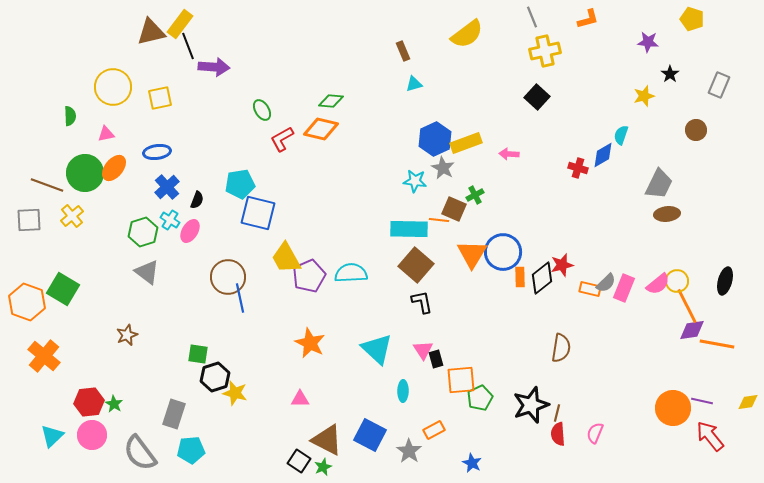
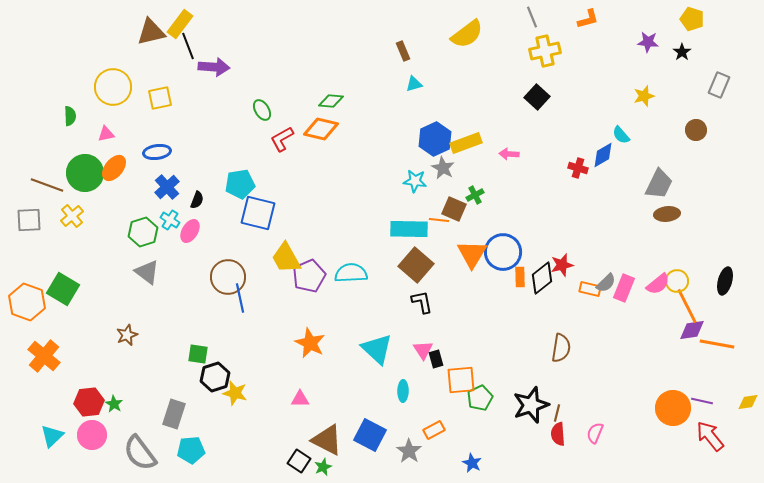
black star at (670, 74): moved 12 px right, 22 px up
cyan semicircle at (621, 135): rotated 60 degrees counterclockwise
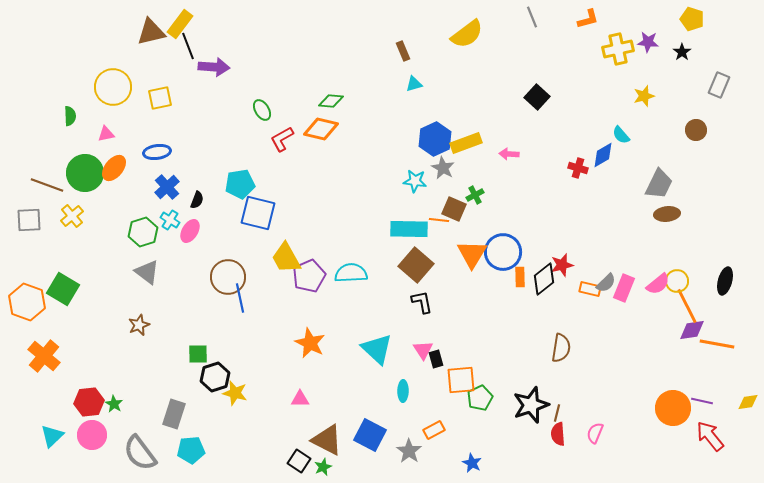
yellow cross at (545, 51): moved 73 px right, 2 px up
black diamond at (542, 278): moved 2 px right, 1 px down
brown star at (127, 335): moved 12 px right, 10 px up
green square at (198, 354): rotated 10 degrees counterclockwise
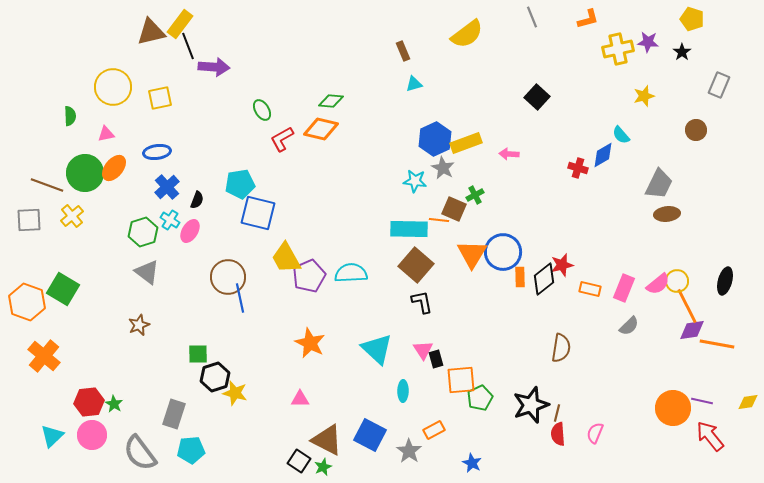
gray semicircle at (606, 283): moved 23 px right, 43 px down
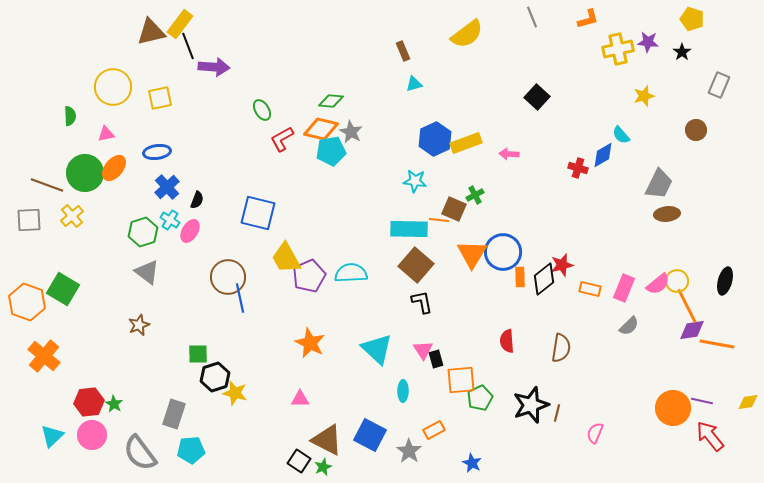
gray star at (443, 168): moved 92 px left, 36 px up
cyan pentagon at (240, 184): moved 91 px right, 33 px up
red semicircle at (558, 434): moved 51 px left, 93 px up
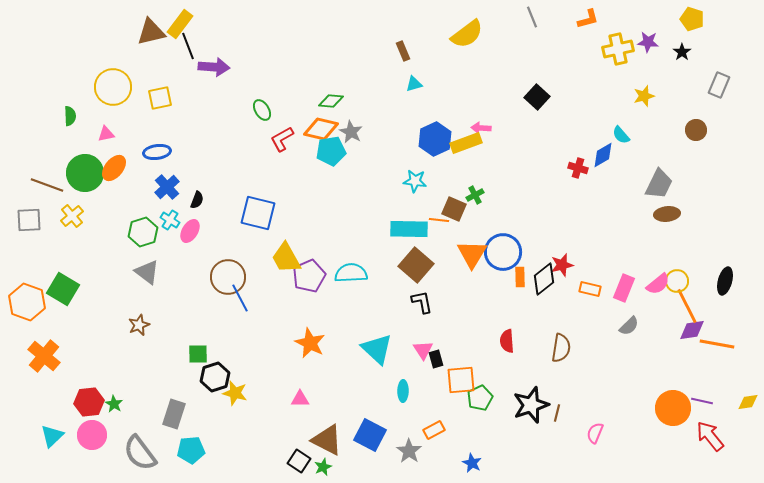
pink arrow at (509, 154): moved 28 px left, 26 px up
blue line at (240, 298): rotated 16 degrees counterclockwise
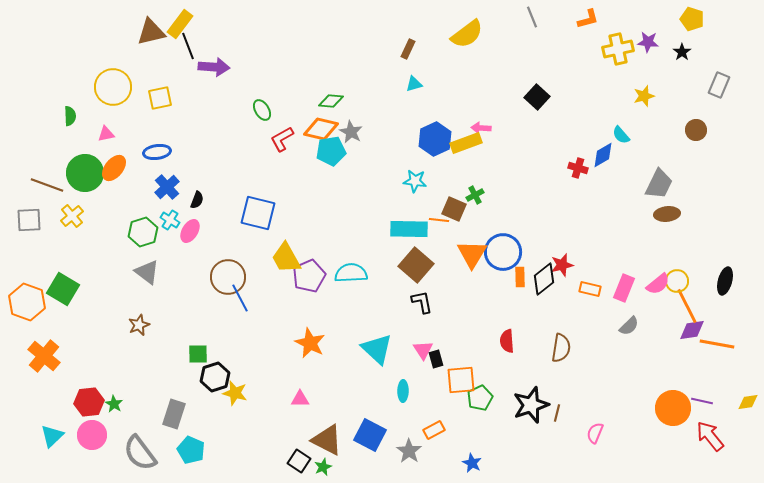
brown rectangle at (403, 51): moved 5 px right, 2 px up; rotated 48 degrees clockwise
cyan pentagon at (191, 450): rotated 28 degrees clockwise
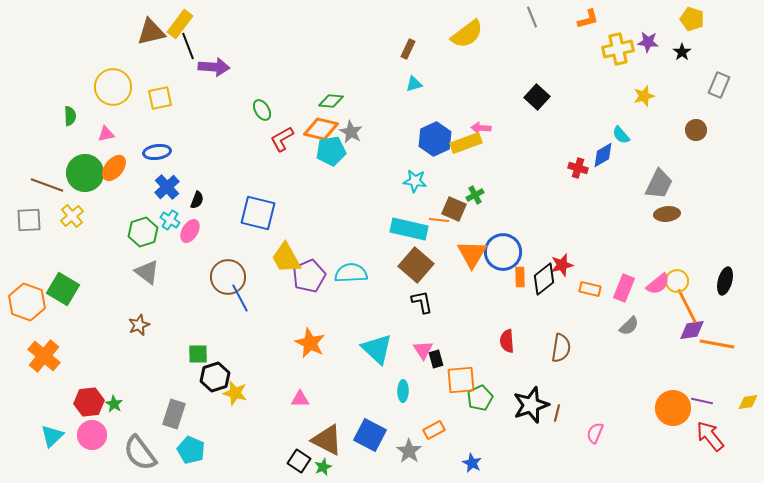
cyan rectangle at (409, 229): rotated 12 degrees clockwise
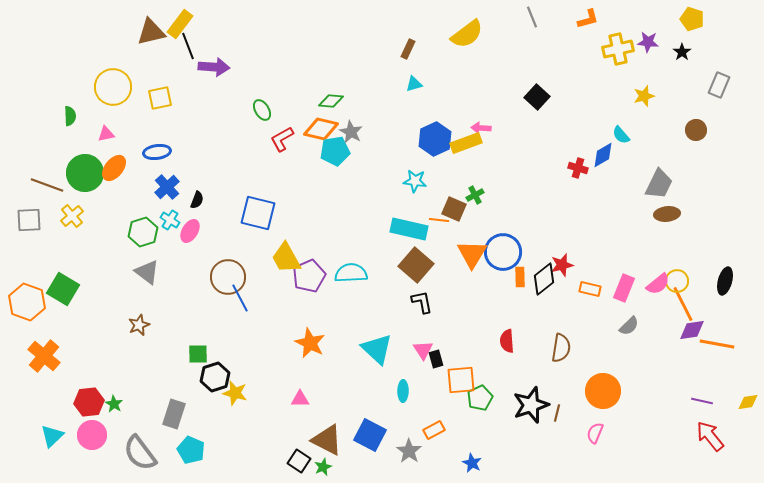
cyan pentagon at (331, 151): moved 4 px right
orange line at (687, 306): moved 4 px left, 2 px up
orange circle at (673, 408): moved 70 px left, 17 px up
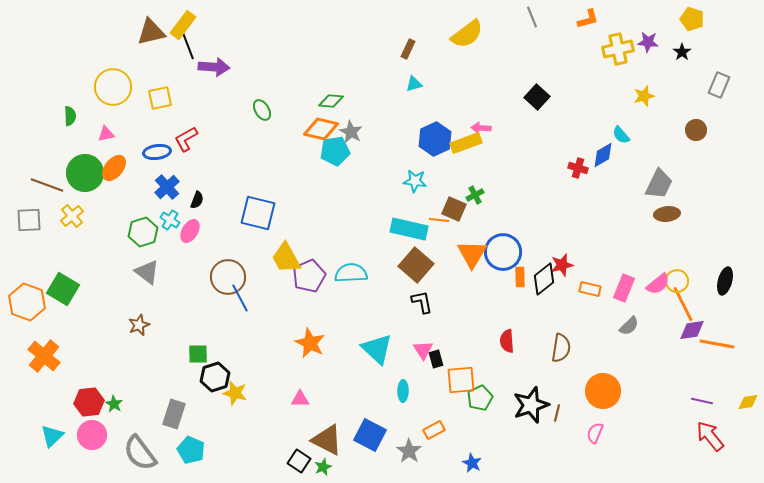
yellow rectangle at (180, 24): moved 3 px right, 1 px down
red L-shape at (282, 139): moved 96 px left
